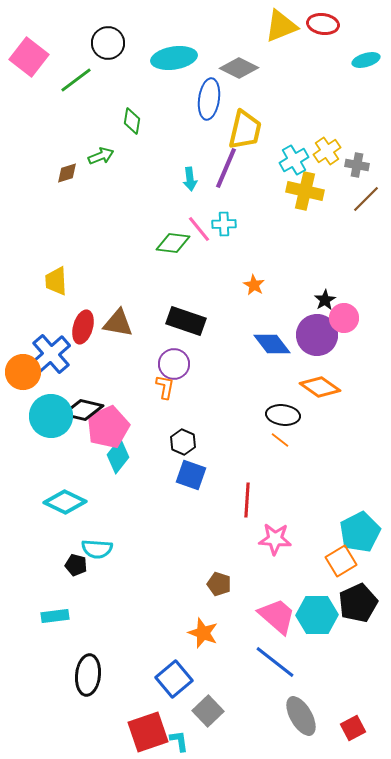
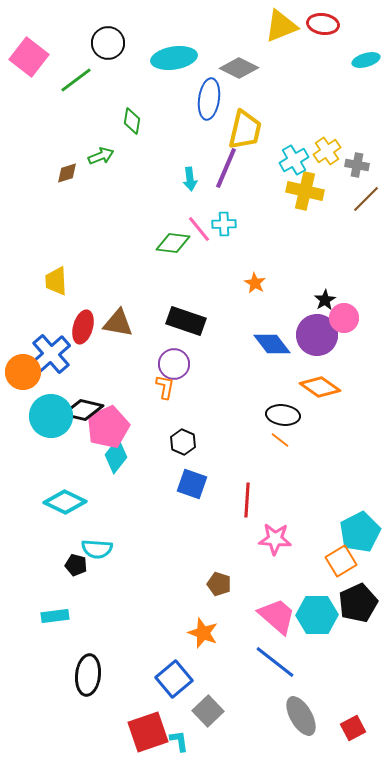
orange star at (254, 285): moved 1 px right, 2 px up
cyan diamond at (118, 456): moved 2 px left
blue square at (191, 475): moved 1 px right, 9 px down
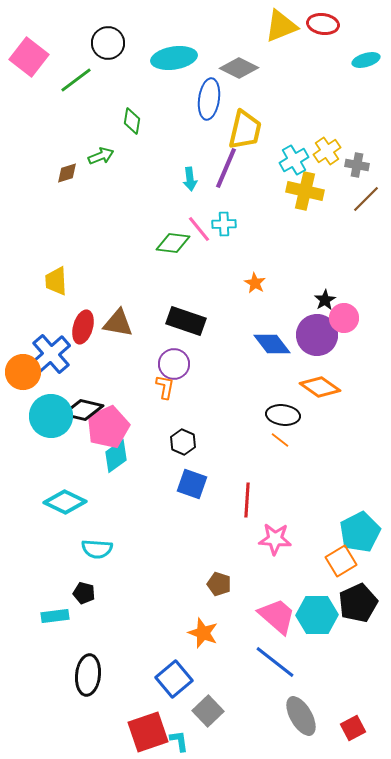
cyan diamond at (116, 456): rotated 16 degrees clockwise
black pentagon at (76, 565): moved 8 px right, 28 px down
